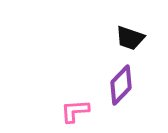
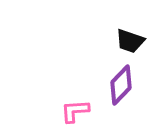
black trapezoid: moved 3 px down
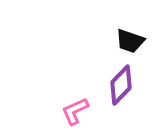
pink L-shape: rotated 20 degrees counterclockwise
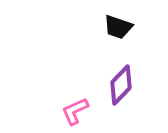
black trapezoid: moved 12 px left, 14 px up
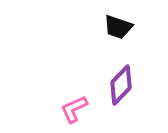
pink L-shape: moved 1 px left, 2 px up
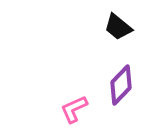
black trapezoid: rotated 20 degrees clockwise
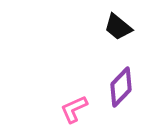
purple diamond: moved 2 px down
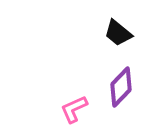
black trapezoid: moved 6 px down
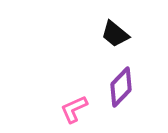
black trapezoid: moved 3 px left, 1 px down
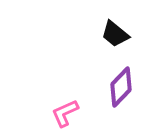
pink L-shape: moved 9 px left, 4 px down
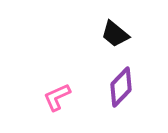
pink L-shape: moved 8 px left, 16 px up
